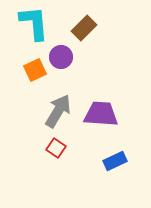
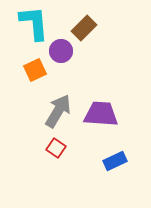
purple circle: moved 6 px up
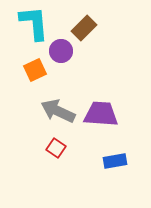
gray arrow: rotated 96 degrees counterclockwise
blue rectangle: rotated 15 degrees clockwise
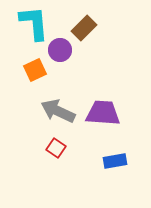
purple circle: moved 1 px left, 1 px up
purple trapezoid: moved 2 px right, 1 px up
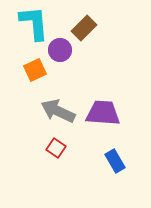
blue rectangle: rotated 70 degrees clockwise
